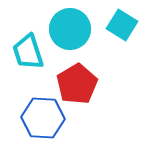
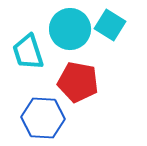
cyan square: moved 12 px left
red pentagon: moved 1 px right, 2 px up; rotated 30 degrees counterclockwise
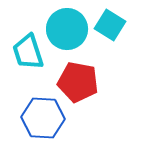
cyan circle: moved 3 px left
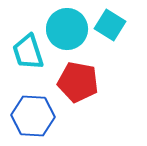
blue hexagon: moved 10 px left, 2 px up
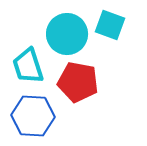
cyan square: rotated 12 degrees counterclockwise
cyan circle: moved 5 px down
cyan trapezoid: moved 14 px down
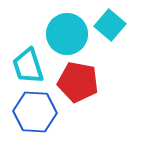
cyan square: rotated 20 degrees clockwise
blue hexagon: moved 2 px right, 4 px up
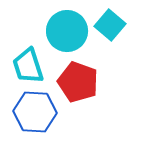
cyan circle: moved 3 px up
red pentagon: rotated 9 degrees clockwise
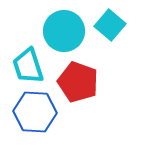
cyan circle: moved 3 px left
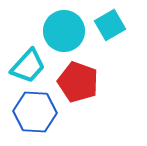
cyan square: rotated 20 degrees clockwise
cyan trapezoid: rotated 120 degrees counterclockwise
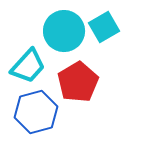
cyan square: moved 6 px left, 2 px down
red pentagon: rotated 21 degrees clockwise
blue hexagon: moved 1 px right; rotated 18 degrees counterclockwise
